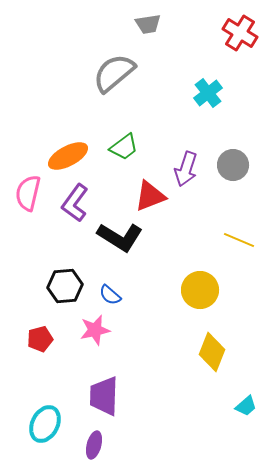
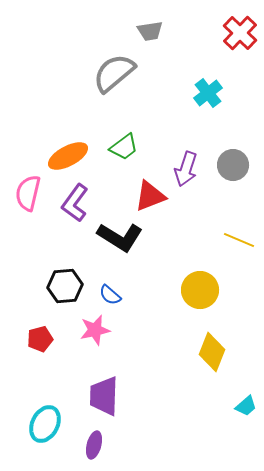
gray trapezoid: moved 2 px right, 7 px down
red cross: rotated 12 degrees clockwise
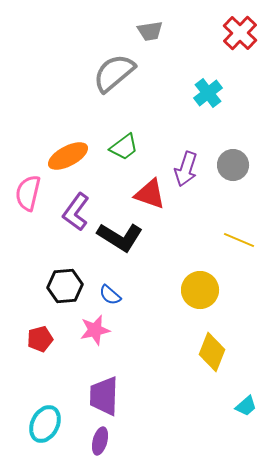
red triangle: moved 2 px up; rotated 40 degrees clockwise
purple L-shape: moved 1 px right, 9 px down
purple ellipse: moved 6 px right, 4 px up
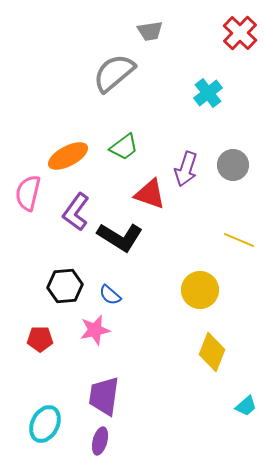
red pentagon: rotated 15 degrees clockwise
purple trapezoid: rotated 6 degrees clockwise
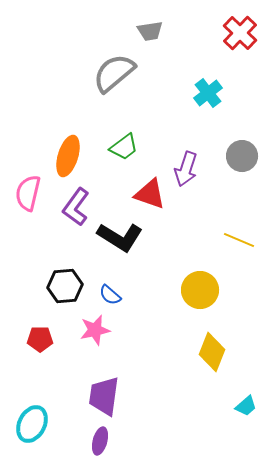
orange ellipse: rotated 45 degrees counterclockwise
gray circle: moved 9 px right, 9 px up
purple L-shape: moved 5 px up
cyan ellipse: moved 13 px left
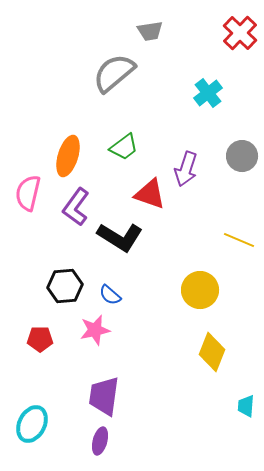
cyan trapezoid: rotated 135 degrees clockwise
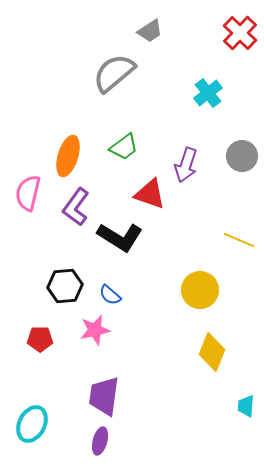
gray trapezoid: rotated 24 degrees counterclockwise
purple arrow: moved 4 px up
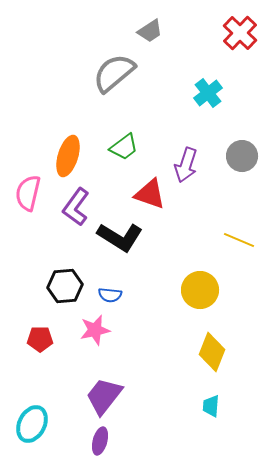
blue semicircle: rotated 35 degrees counterclockwise
purple trapezoid: rotated 30 degrees clockwise
cyan trapezoid: moved 35 px left
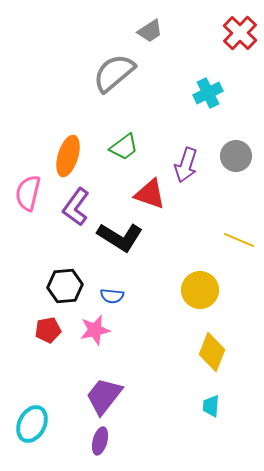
cyan cross: rotated 12 degrees clockwise
gray circle: moved 6 px left
blue semicircle: moved 2 px right, 1 px down
red pentagon: moved 8 px right, 9 px up; rotated 10 degrees counterclockwise
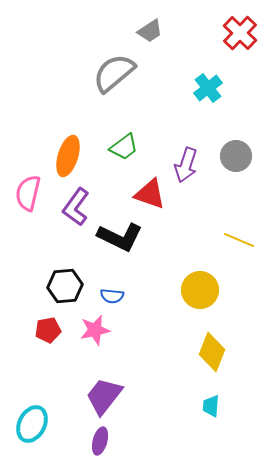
cyan cross: moved 5 px up; rotated 12 degrees counterclockwise
black L-shape: rotated 6 degrees counterclockwise
